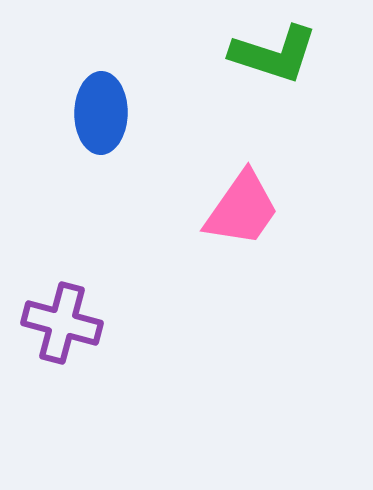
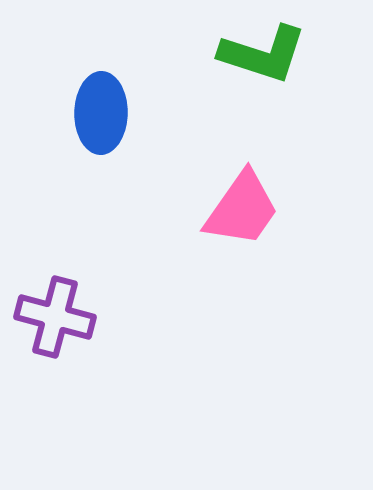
green L-shape: moved 11 px left
purple cross: moved 7 px left, 6 px up
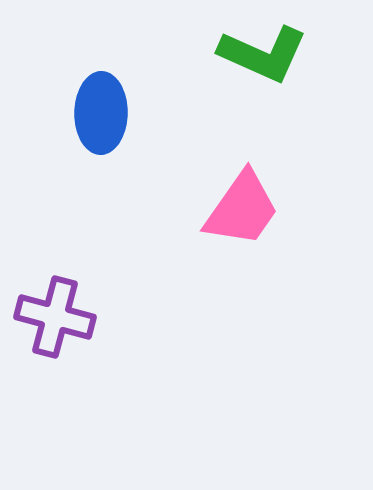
green L-shape: rotated 6 degrees clockwise
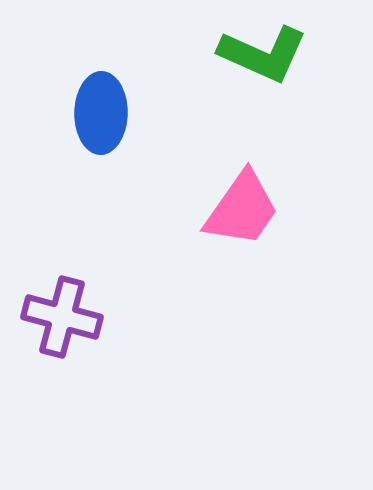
purple cross: moved 7 px right
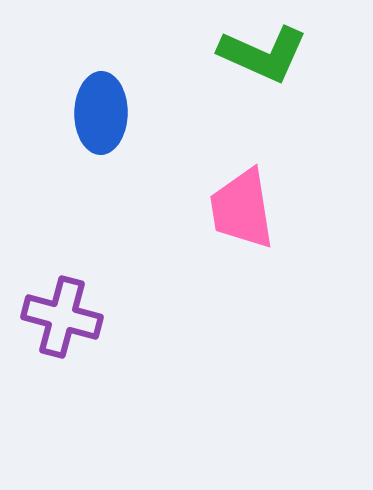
pink trapezoid: rotated 136 degrees clockwise
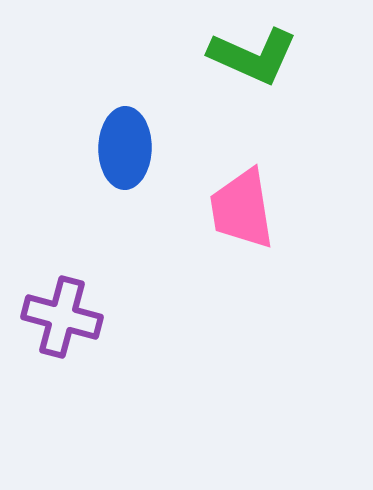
green L-shape: moved 10 px left, 2 px down
blue ellipse: moved 24 px right, 35 px down
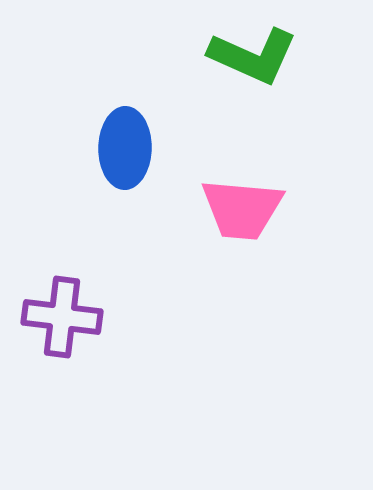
pink trapezoid: rotated 76 degrees counterclockwise
purple cross: rotated 8 degrees counterclockwise
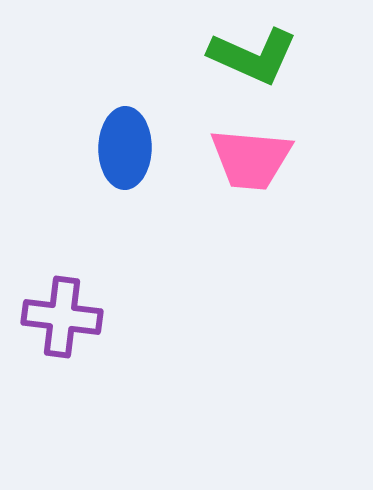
pink trapezoid: moved 9 px right, 50 px up
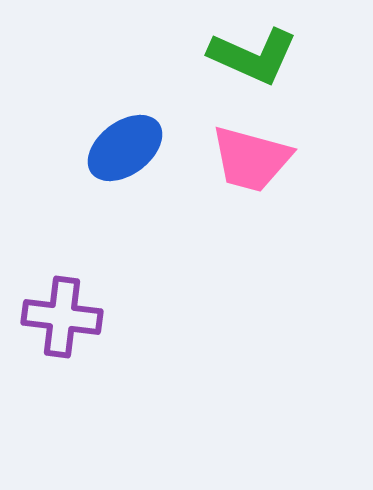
blue ellipse: rotated 52 degrees clockwise
pink trapezoid: rotated 10 degrees clockwise
